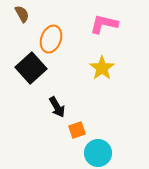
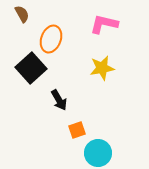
yellow star: rotated 25 degrees clockwise
black arrow: moved 2 px right, 7 px up
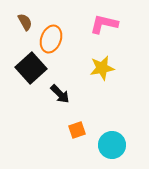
brown semicircle: moved 3 px right, 8 px down
black arrow: moved 1 px right, 6 px up; rotated 15 degrees counterclockwise
cyan circle: moved 14 px right, 8 px up
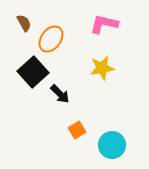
brown semicircle: moved 1 px left, 1 px down
orange ellipse: rotated 16 degrees clockwise
black square: moved 2 px right, 4 px down
orange square: rotated 12 degrees counterclockwise
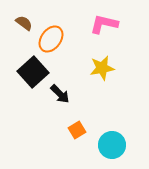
brown semicircle: rotated 24 degrees counterclockwise
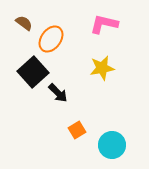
black arrow: moved 2 px left, 1 px up
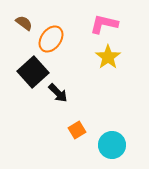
yellow star: moved 6 px right, 11 px up; rotated 25 degrees counterclockwise
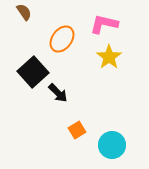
brown semicircle: moved 11 px up; rotated 18 degrees clockwise
orange ellipse: moved 11 px right
yellow star: moved 1 px right
